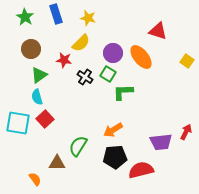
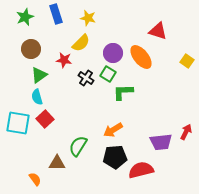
green star: rotated 18 degrees clockwise
black cross: moved 1 px right, 1 px down
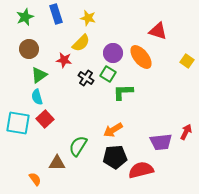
brown circle: moved 2 px left
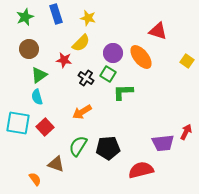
red square: moved 8 px down
orange arrow: moved 31 px left, 18 px up
purple trapezoid: moved 2 px right, 1 px down
black pentagon: moved 7 px left, 9 px up
brown triangle: moved 1 px left, 1 px down; rotated 18 degrees clockwise
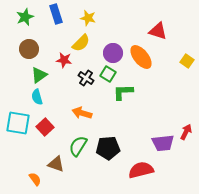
orange arrow: moved 1 px down; rotated 48 degrees clockwise
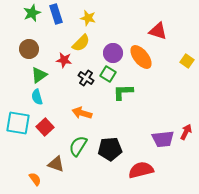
green star: moved 7 px right, 4 px up
purple trapezoid: moved 4 px up
black pentagon: moved 2 px right, 1 px down
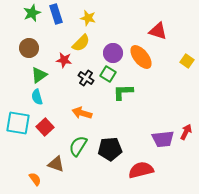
brown circle: moved 1 px up
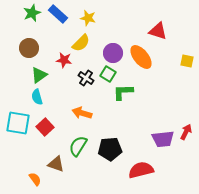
blue rectangle: moved 2 px right; rotated 30 degrees counterclockwise
yellow square: rotated 24 degrees counterclockwise
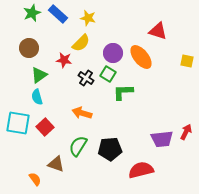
purple trapezoid: moved 1 px left
